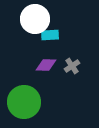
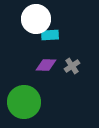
white circle: moved 1 px right
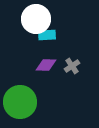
cyan rectangle: moved 3 px left
green circle: moved 4 px left
